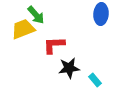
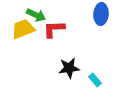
green arrow: rotated 24 degrees counterclockwise
red L-shape: moved 16 px up
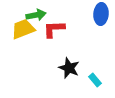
green arrow: rotated 36 degrees counterclockwise
black star: rotated 30 degrees clockwise
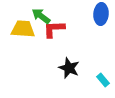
green arrow: moved 5 px right, 1 px down; rotated 132 degrees counterclockwise
yellow trapezoid: rotated 25 degrees clockwise
cyan rectangle: moved 8 px right
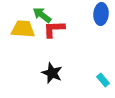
green arrow: moved 1 px right, 1 px up
black star: moved 17 px left, 5 px down
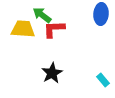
black star: rotated 20 degrees clockwise
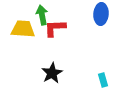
green arrow: rotated 42 degrees clockwise
red L-shape: moved 1 px right, 1 px up
cyan rectangle: rotated 24 degrees clockwise
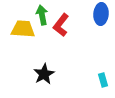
red L-shape: moved 6 px right, 3 px up; rotated 50 degrees counterclockwise
black star: moved 8 px left, 1 px down
